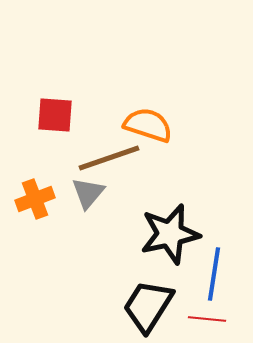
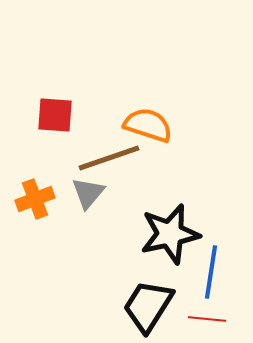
blue line: moved 3 px left, 2 px up
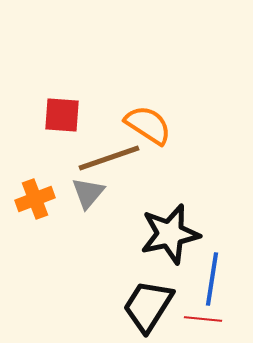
red square: moved 7 px right
orange semicircle: rotated 15 degrees clockwise
blue line: moved 1 px right, 7 px down
red line: moved 4 px left
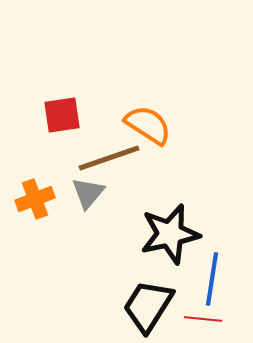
red square: rotated 12 degrees counterclockwise
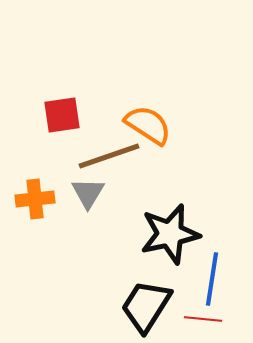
brown line: moved 2 px up
gray triangle: rotated 9 degrees counterclockwise
orange cross: rotated 15 degrees clockwise
black trapezoid: moved 2 px left
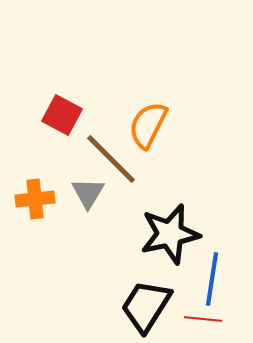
red square: rotated 36 degrees clockwise
orange semicircle: rotated 96 degrees counterclockwise
brown line: moved 2 px right, 3 px down; rotated 64 degrees clockwise
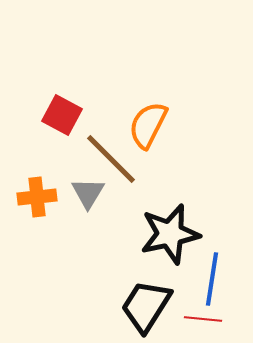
orange cross: moved 2 px right, 2 px up
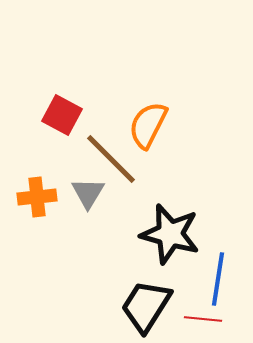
black star: rotated 28 degrees clockwise
blue line: moved 6 px right
